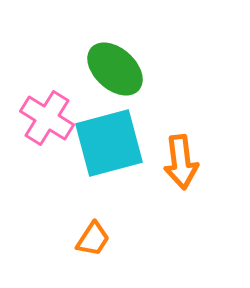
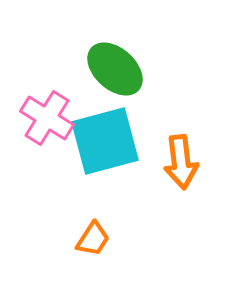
cyan square: moved 4 px left, 2 px up
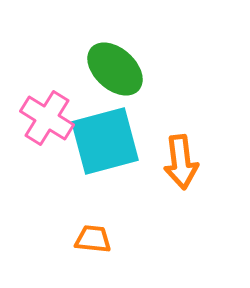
orange trapezoid: rotated 117 degrees counterclockwise
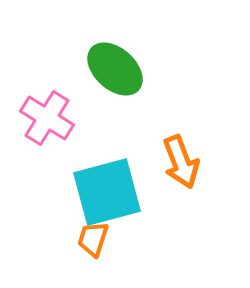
cyan square: moved 2 px right, 51 px down
orange arrow: rotated 14 degrees counterclockwise
orange trapezoid: rotated 78 degrees counterclockwise
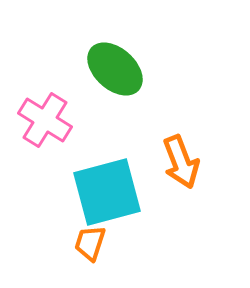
pink cross: moved 2 px left, 2 px down
orange trapezoid: moved 3 px left, 4 px down
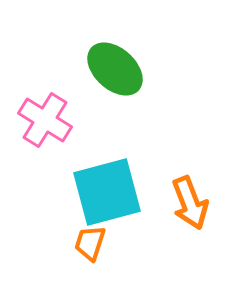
orange arrow: moved 9 px right, 41 px down
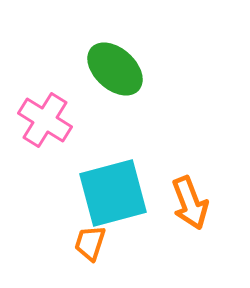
cyan square: moved 6 px right, 1 px down
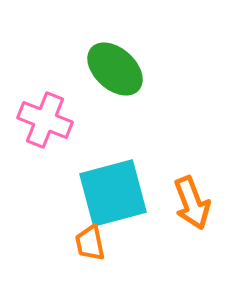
pink cross: rotated 10 degrees counterclockwise
orange arrow: moved 2 px right
orange trapezoid: rotated 30 degrees counterclockwise
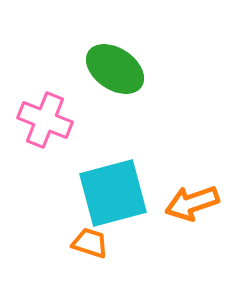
green ellipse: rotated 8 degrees counterclockwise
orange arrow: rotated 92 degrees clockwise
orange trapezoid: rotated 120 degrees clockwise
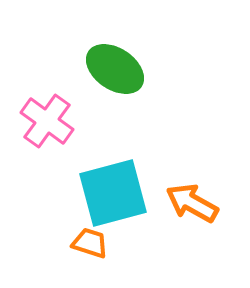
pink cross: moved 2 px right, 1 px down; rotated 14 degrees clockwise
orange arrow: rotated 48 degrees clockwise
